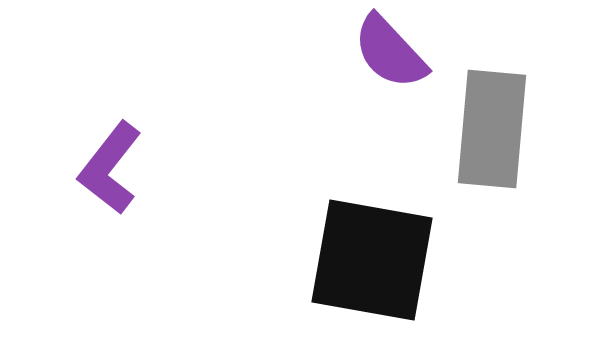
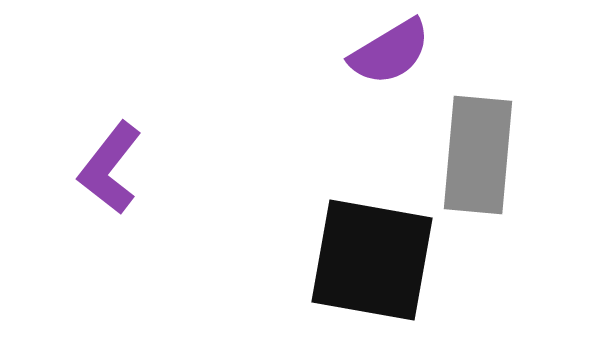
purple semicircle: rotated 78 degrees counterclockwise
gray rectangle: moved 14 px left, 26 px down
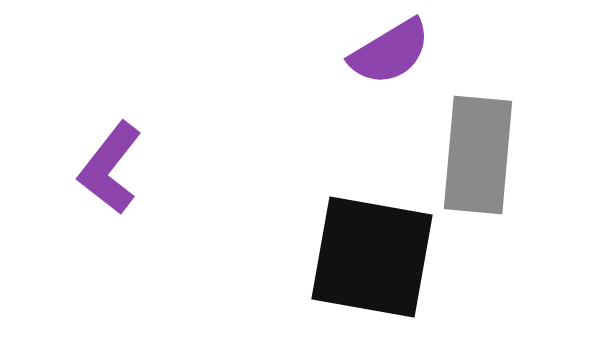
black square: moved 3 px up
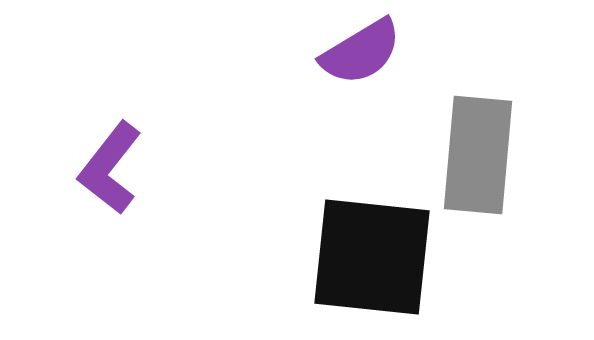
purple semicircle: moved 29 px left
black square: rotated 4 degrees counterclockwise
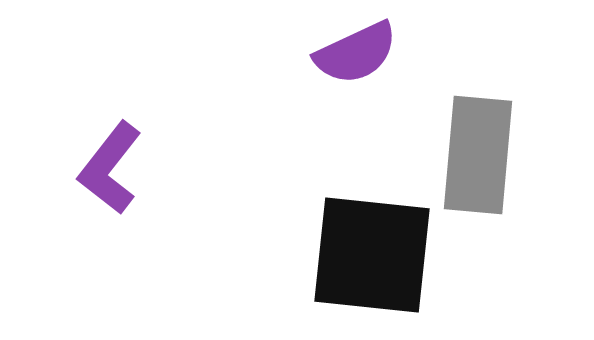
purple semicircle: moved 5 px left, 1 px down; rotated 6 degrees clockwise
black square: moved 2 px up
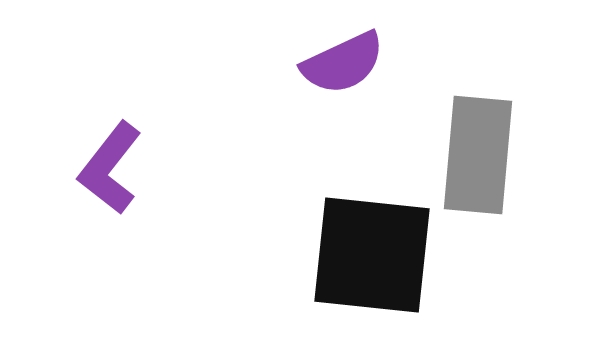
purple semicircle: moved 13 px left, 10 px down
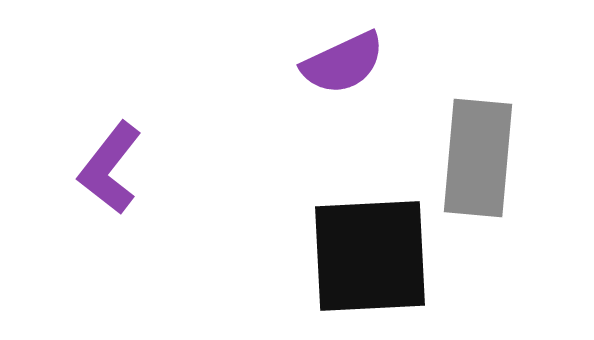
gray rectangle: moved 3 px down
black square: moved 2 px left, 1 px down; rotated 9 degrees counterclockwise
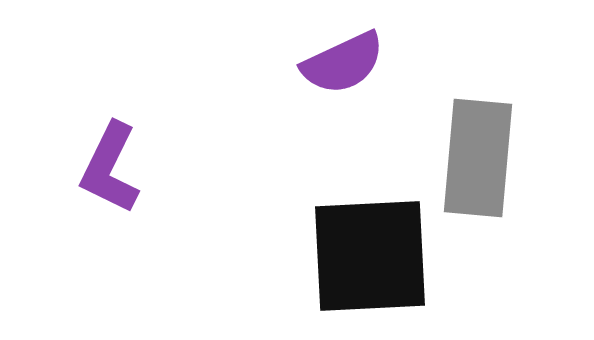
purple L-shape: rotated 12 degrees counterclockwise
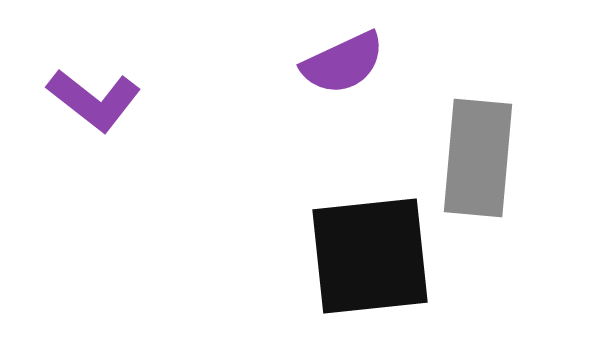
purple L-shape: moved 16 px left, 68 px up; rotated 78 degrees counterclockwise
black square: rotated 3 degrees counterclockwise
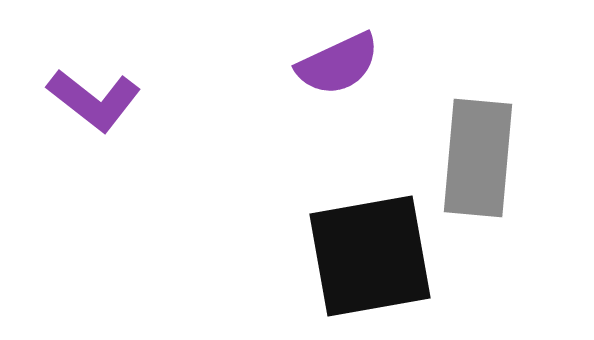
purple semicircle: moved 5 px left, 1 px down
black square: rotated 4 degrees counterclockwise
